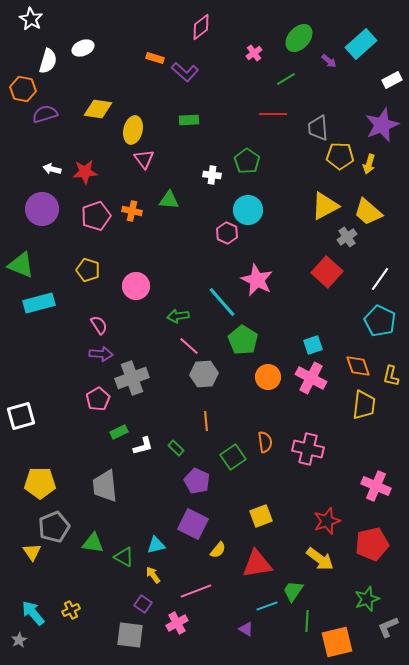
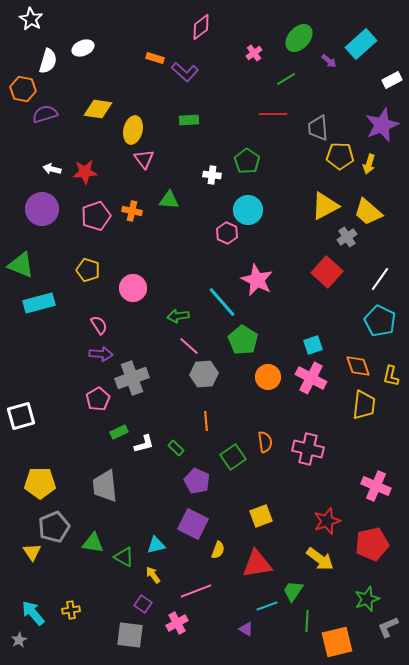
pink circle at (136, 286): moved 3 px left, 2 px down
white L-shape at (143, 446): moved 1 px right, 2 px up
yellow semicircle at (218, 550): rotated 18 degrees counterclockwise
yellow cross at (71, 610): rotated 18 degrees clockwise
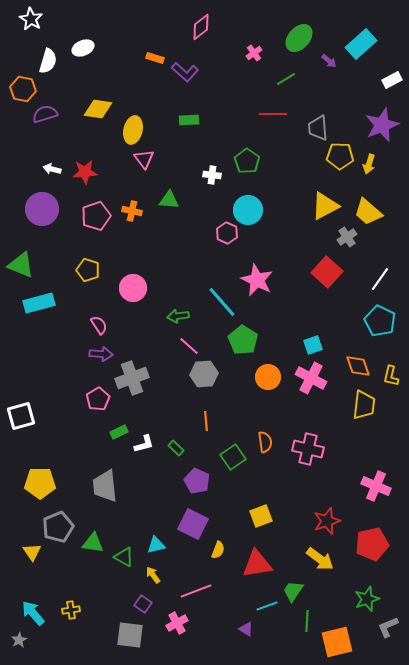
gray pentagon at (54, 527): moved 4 px right
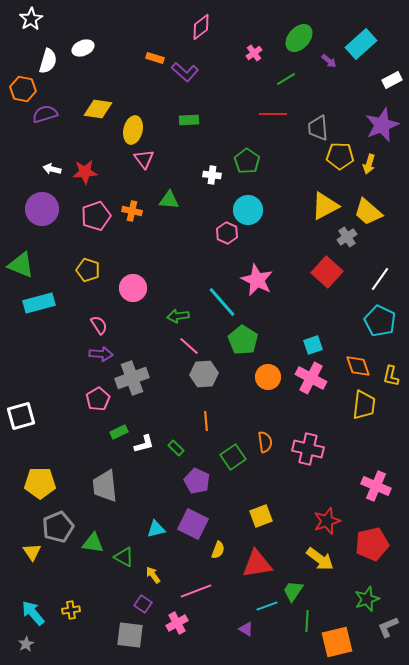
white star at (31, 19): rotated 10 degrees clockwise
cyan triangle at (156, 545): moved 16 px up
gray star at (19, 640): moved 7 px right, 4 px down
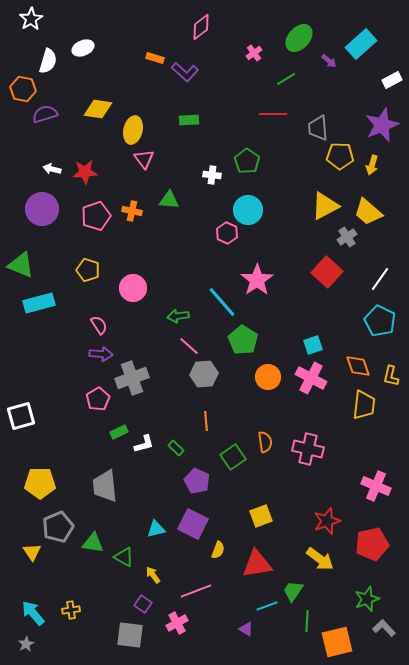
yellow arrow at (369, 164): moved 3 px right, 1 px down
pink star at (257, 280): rotated 12 degrees clockwise
gray L-shape at (388, 627): moved 4 px left, 1 px down; rotated 70 degrees clockwise
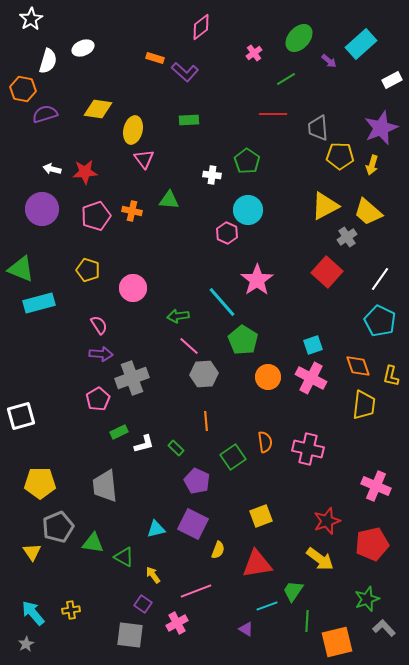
purple star at (382, 125): moved 1 px left, 3 px down
green triangle at (21, 265): moved 4 px down
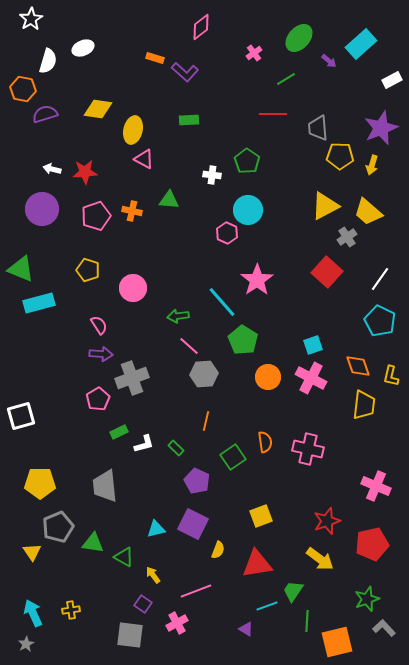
pink triangle at (144, 159): rotated 25 degrees counterclockwise
orange line at (206, 421): rotated 18 degrees clockwise
cyan arrow at (33, 613): rotated 16 degrees clockwise
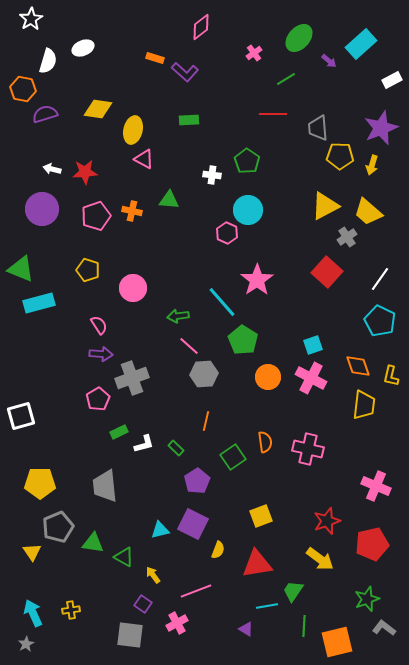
purple pentagon at (197, 481): rotated 15 degrees clockwise
cyan triangle at (156, 529): moved 4 px right, 1 px down
cyan line at (267, 606): rotated 10 degrees clockwise
green line at (307, 621): moved 3 px left, 5 px down
gray L-shape at (384, 628): rotated 10 degrees counterclockwise
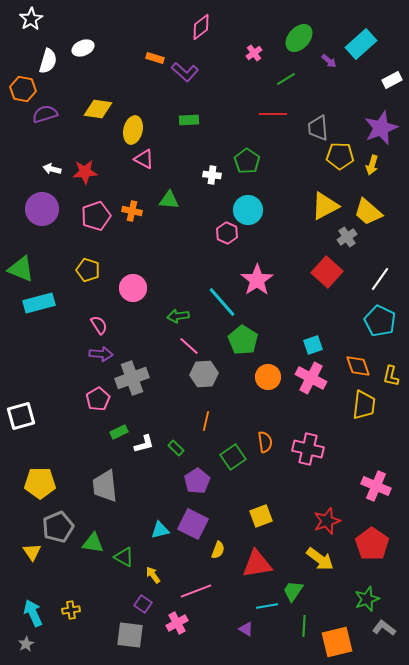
red pentagon at (372, 544): rotated 24 degrees counterclockwise
